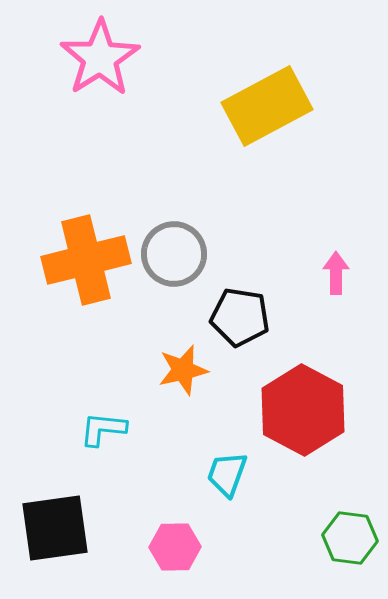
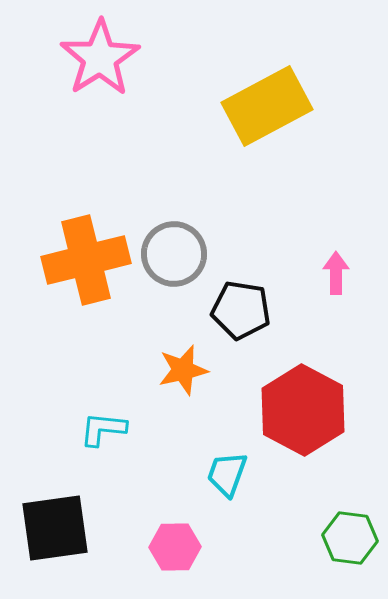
black pentagon: moved 1 px right, 7 px up
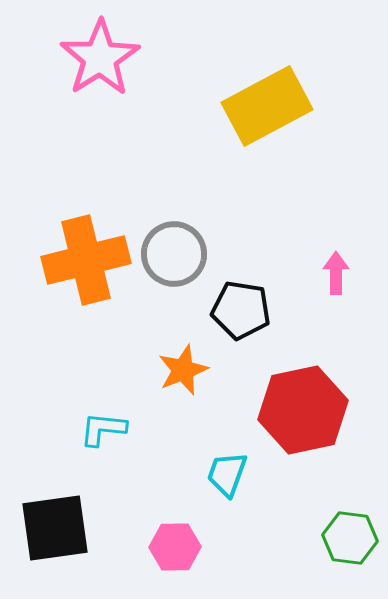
orange star: rotated 9 degrees counterclockwise
red hexagon: rotated 20 degrees clockwise
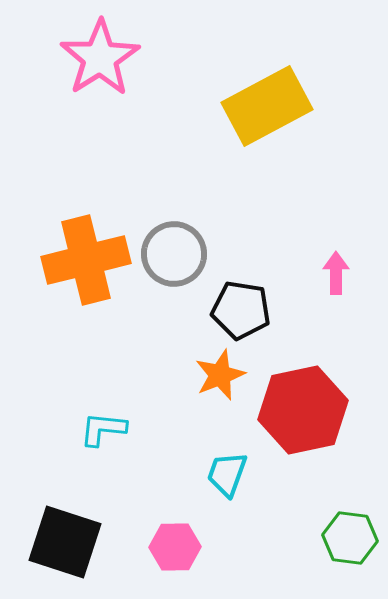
orange star: moved 37 px right, 5 px down
black square: moved 10 px right, 14 px down; rotated 26 degrees clockwise
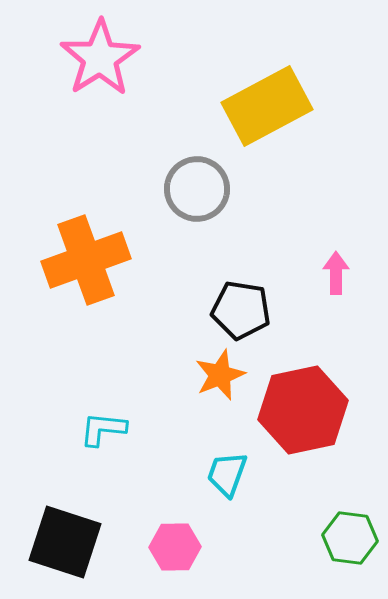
gray circle: moved 23 px right, 65 px up
orange cross: rotated 6 degrees counterclockwise
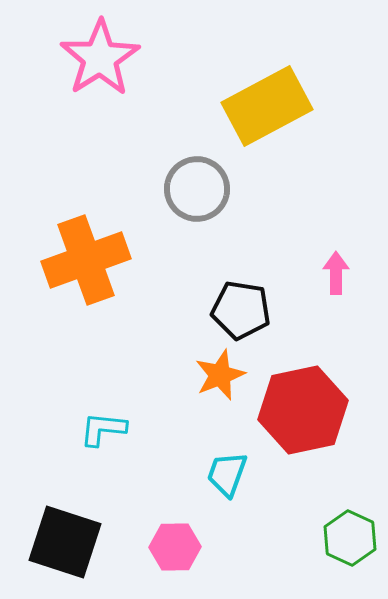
green hexagon: rotated 18 degrees clockwise
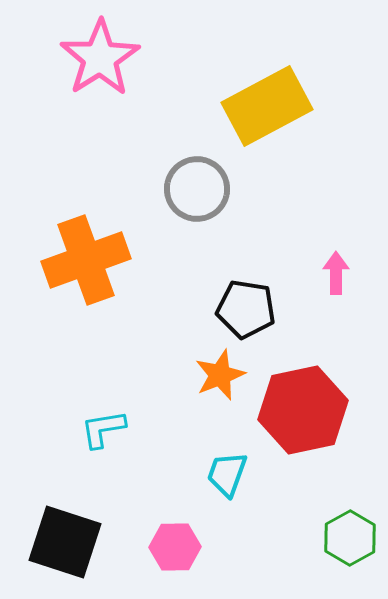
black pentagon: moved 5 px right, 1 px up
cyan L-shape: rotated 15 degrees counterclockwise
green hexagon: rotated 6 degrees clockwise
